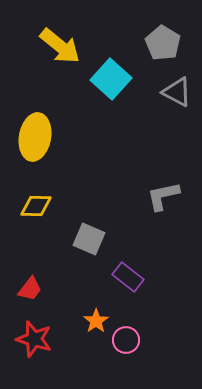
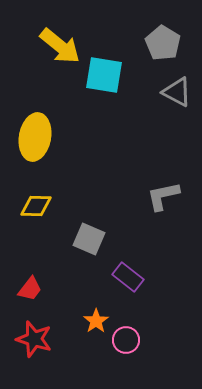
cyan square: moved 7 px left, 4 px up; rotated 33 degrees counterclockwise
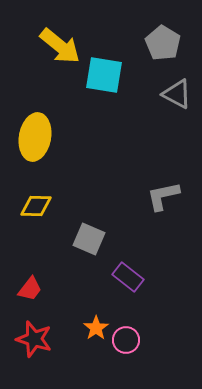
gray triangle: moved 2 px down
orange star: moved 7 px down
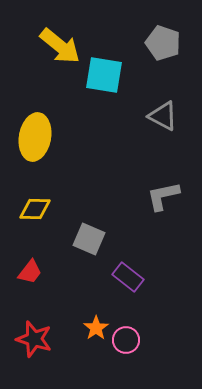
gray pentagon: rotated 12 degrees counterclockwise
gray triangle: moved 14 px left, 22 px down
yellow diamond: moved 1 px left, 3 px down
red trapezoid: moved 17 px up
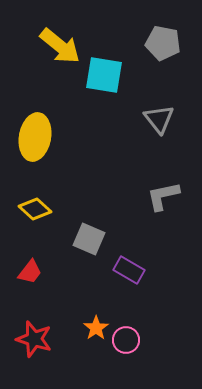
gray pentagon: rotated 8 degrees counterclockwise
gray triangle: moved 4 px left, 3 px down; rotated 24 degrees clockwise
yellow diamond: rotated 40 degrees clockwise
purple rectangle: moved 1 px right, 7 px up; rotated 8 degrees counterclockwise
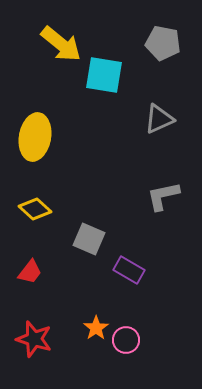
yellow arrow: moved 1 px right, 2 px up
gray triangle: rotated 44 degrees clockwise
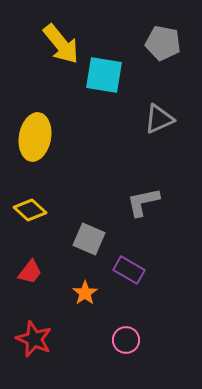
yellow arrow: rotated 12 degrees clockwise
gray L-shape: moved 20 px left, 6 px down
yellow diamond: moved 5 px left, 1 px down
orange star: moved 11 px left, 35 px up
red star: rotated 6 degrees clockwise
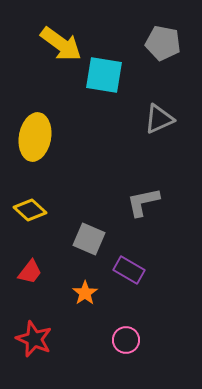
yellow arrow: rotated 15 degrees counterclockwise
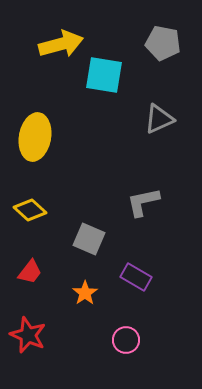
yellow arrow: rotated 51 degrees counterclockwise
purple rectangle: moved 7 px right, 7 px down
red star: moved 6 px left, 4 px up
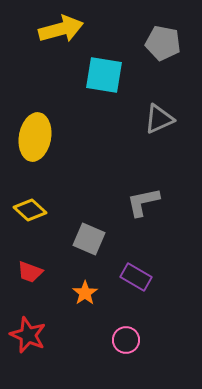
yellow arrow: moved 15 px up
red trapezoid: rotated 72 degrees clockwise
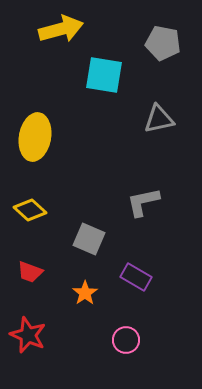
gray triangle: rotated 12 degrees clockwise
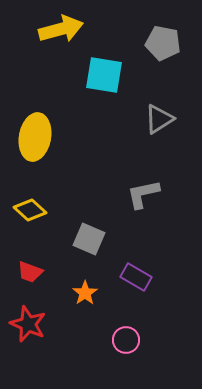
gray triangle: rotated 20 degrees counterclockwise
gray L-shape: moved 8 px up
red star: moved 11 px up
